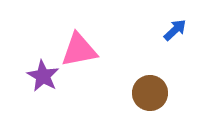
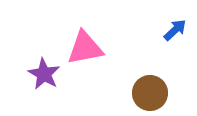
pink triangle: moved 6 px right, 2 px up
purple star: moved 1 px right, 2 px up
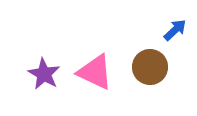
pink triangle: moved 10 px right, 24 px down; rotated 36 degrees clockwise
brown circle: moved 26 px up
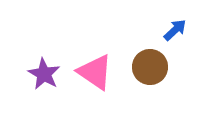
pink triangle: rotated 9 degrees clockwise
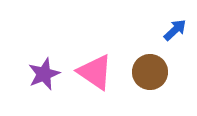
brown circle: moved 5 px down
purple star: rotated 20 degrees clockwise
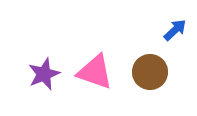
pink triangle: rotated 15 degrees counterclockwise
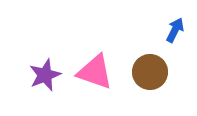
blue arrow: rotated 20 degrees counterclockwise
purple star: moved 1 px right, 1 px down
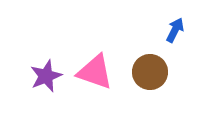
purple star: moved 1 px right, 1 px down
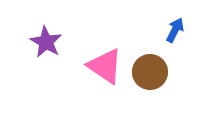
pink triangle: moved 10 px right, 6 px up; rotated 15 degrees clockwise
purple star: moved 34 px up; rotated 20 degrees counterclockwise
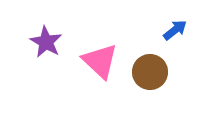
blue arrow: rotated 25 degrees clockwise
pink triangle: moved 5 px left, 5 px up; rotated 9 degrees clockwise
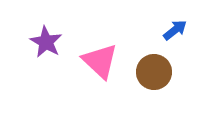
brown circle: moved 4 px right
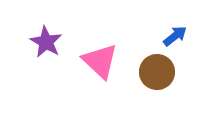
blue arrow: moved 6 px down
brown circle: moved 3 px right
